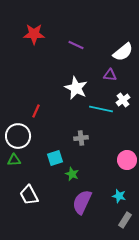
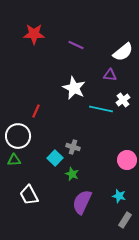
white star: moved 2 px left
gray cross: moved 8 px left, 9 px down; rotated 24 degrees clockwise
cyan square: rotated 28 degrees counterclockwise
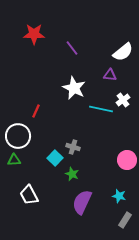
purple line: moved 4 px left, 3 px down; rotated 28 degrees clockwise
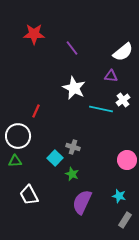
purple triangle: moved 1 px right, 1 px down
green triangle: moved 1 px right, 1 px down
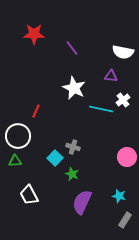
white semicircle: rotated 50 degrees clockwise
pink circle: moved 3 px up
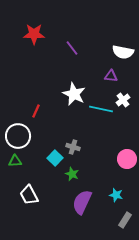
white star: moved 6 px down
pink circle: moved 2 px down
cyan star: moved 3 px left, 1 px up
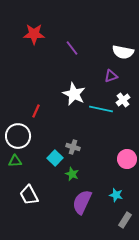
purple triangle: rotated 24 degrees counterclockwise
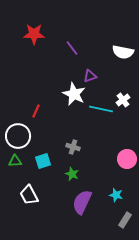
purple triangle: moved 21 px left
cyan square: moved 12 px left, 3 px down; rotated 28 degrees clockwise
